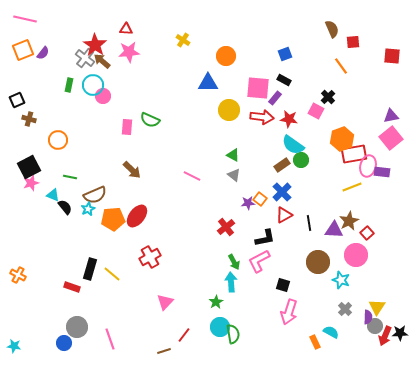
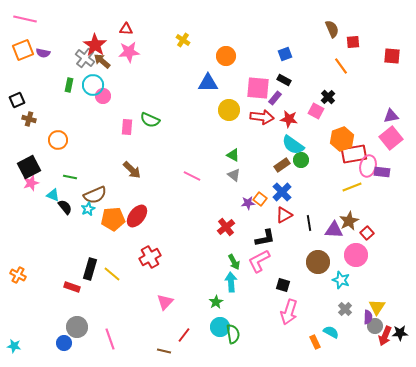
purple semicircle at (43, 53): rotated 64 degrees clockwise
brown line at (164, 351): rotated 32 degrees clockwise
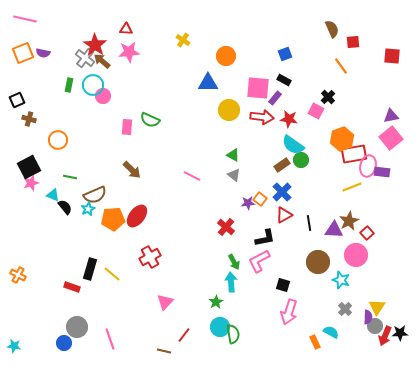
orange square at (23, 50): moved 3 px down
red cross at (226, 227): rotated 12 degrees counterclockwise
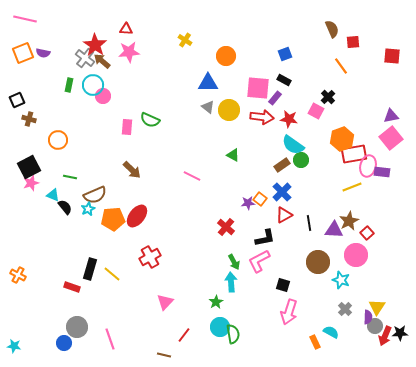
yellow cross at (183, 40): moved 2 px right
gray triangle at (234, 175): moved 26 px left, 68 px up
brown line at (164, 351): moved 4 px down
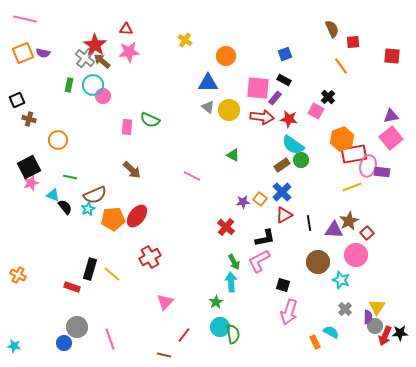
purple star at (248, 203): moved 5 px left, 1 px up
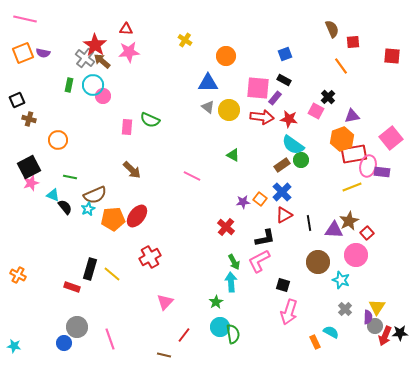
purple triangle at (391, 116): moved 39 px left
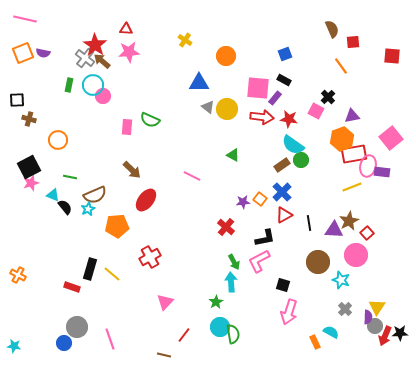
blue triangle at (208, 83): moved 9 px left
black square at (17, 100): rotated 21 degrees clockwise
yellow circle at (229, 110): moved 2 px left, 1 px up
red ellipse at (137, 216): moved 9 px right, 16 px up
orange pentagon at (113, 219): moved 4 px right, 7 px down
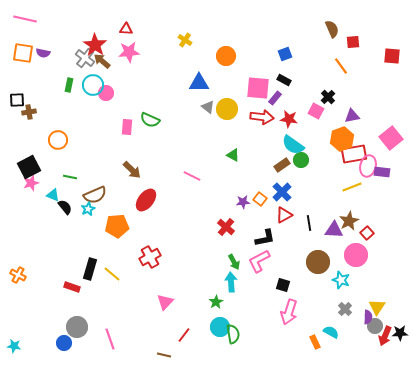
orange square at (23, 53): rotated 30 degrees clockwise
pink circle at (103, 96): moved 3 px right, 3 px up
brown cross at (29, 119): moved 7 px up; rotated 24 degrees counterclockwise
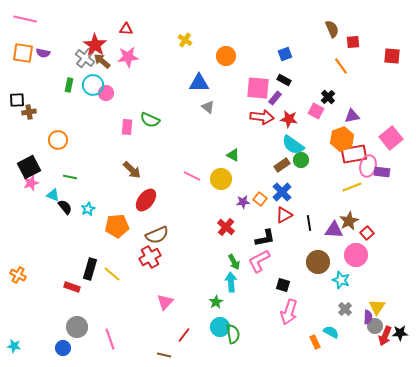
pink star at (129, 52): moved 1 px left, 5 px down
yellow circle at (227, 109): moved 6 px left, 70 px down
brown semicircle at (95, 195): moved 62 px right, 40 px down
blue circle at (64, 343): moved 1 px left, 5 px down
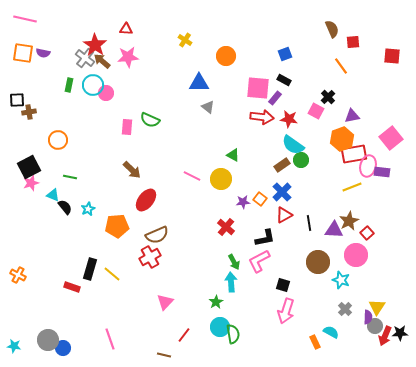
pink arrow at (289, 312): moved 3 px left, 1 px up
gray circle at (77, 327): moved 29 px left, 13 px down
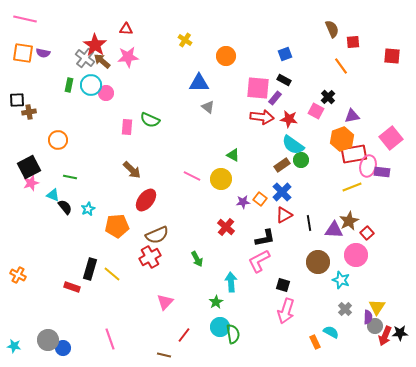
cyan circle at (93, 85): moved 2 px left
green arrow at (234, 262): moved 37 px left, 3 px up
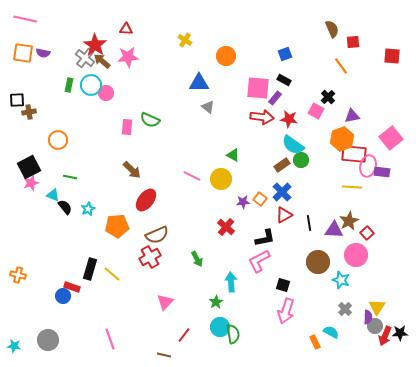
red rectangle at (354, 154): rotated 15 degrees clockwise
yellow line at (352, 187): rotated 24 degrees clockwise
orange cross at (18, 275): rotated 14 degrees counterclockwise
blue circle at (63, 348): moved 52 px up
